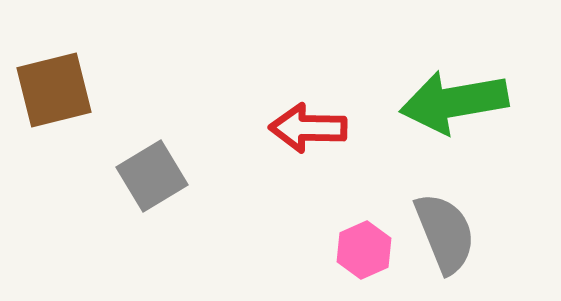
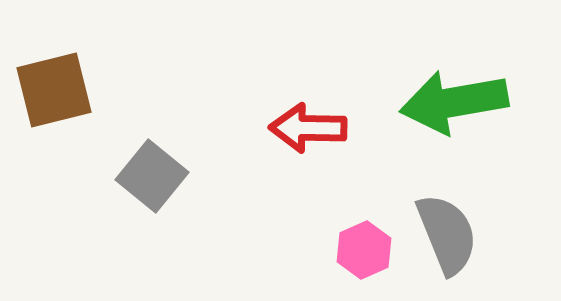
gray square: rotated 20 degrees counterclockwise
gray semicircle: moved 2 px right, 1 px down
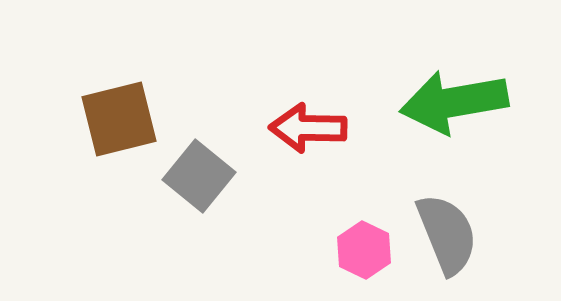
brown square: moved 65 px right, 29 px down
gray square: moved 47 px right
pink hexagon: rotated 10 degrees counterclockwise
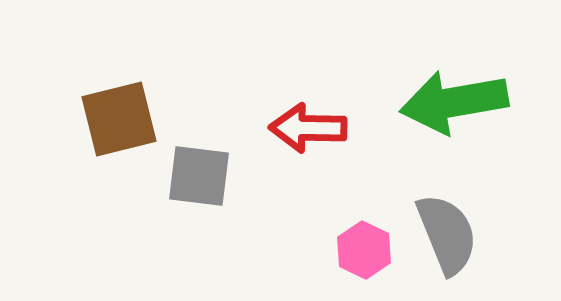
gray square: rotated 32 degrees counterclockwise
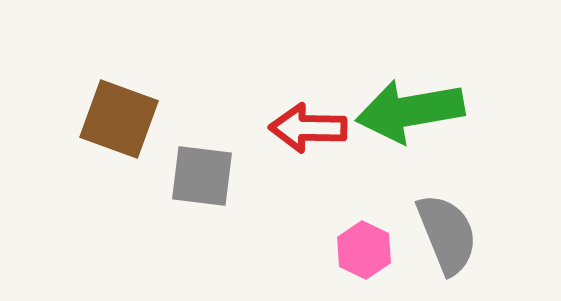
green arrow: moved 44 px left, 9 px down
brown square: rotated 34 degrees clockwise
gray square: moved 3 px right
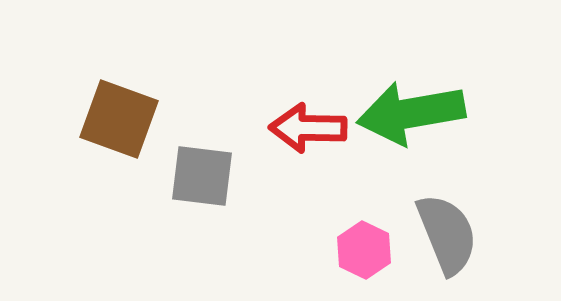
green arrow: moved 1 px right, 2 px down
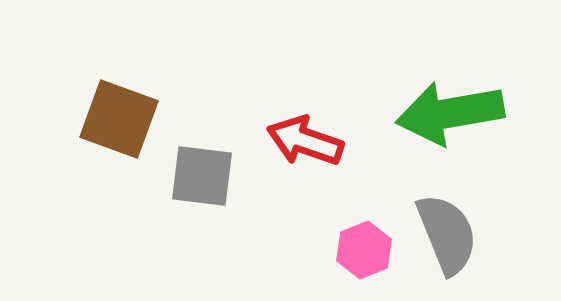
green arrow: moved 39 px right
red arrow: moved 3 px left, 13 px down; rotated 18 degrees clockwise
pink hexagon: rotated 12 degrees clockwise
